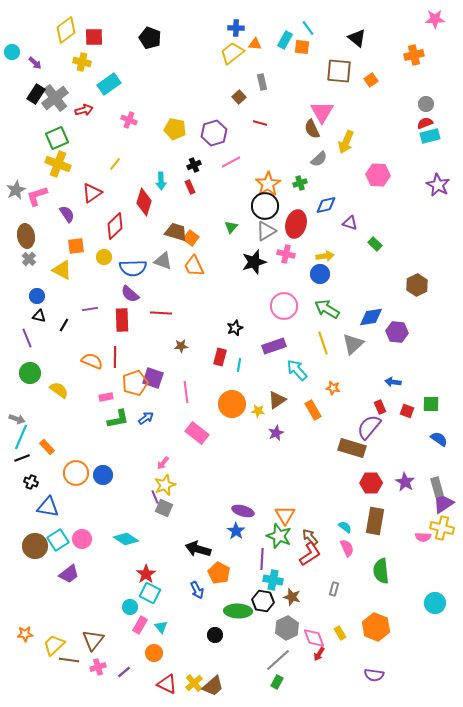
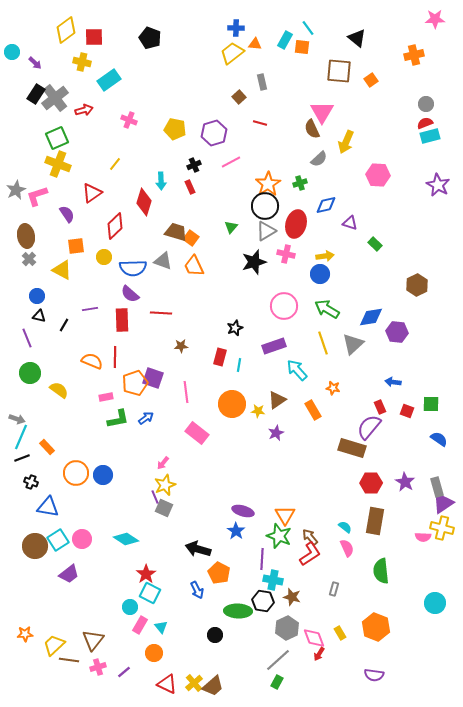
cyan rectangle at (109, 84): moved 4 px up
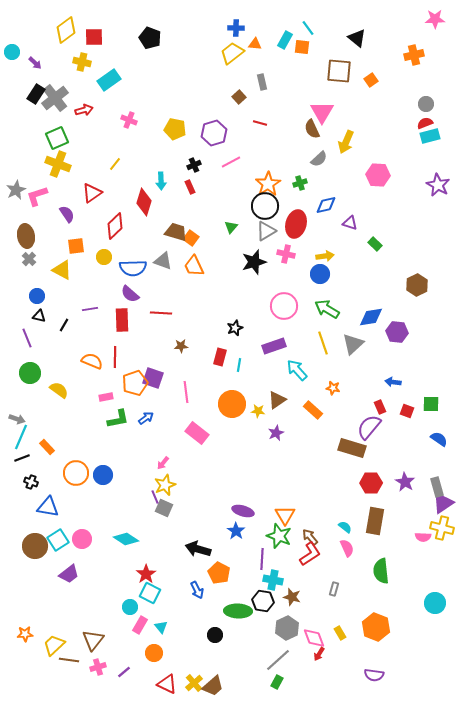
orange rectangle at (313, 410): rotated 18 degrees counterclockwise
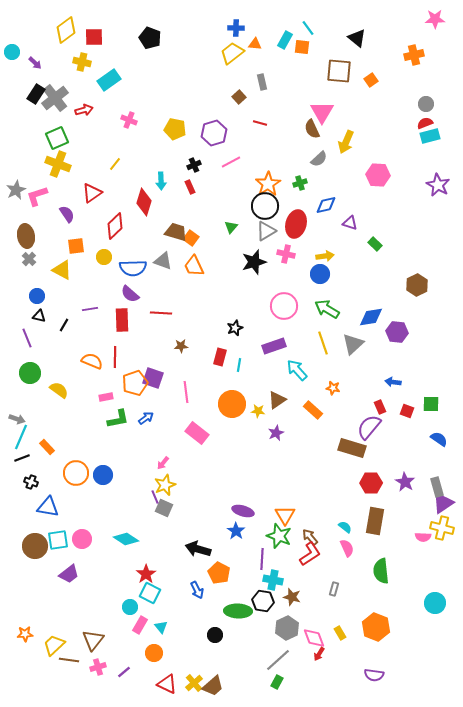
cyan square at (58, 540): rotated 25 degrees clockwise
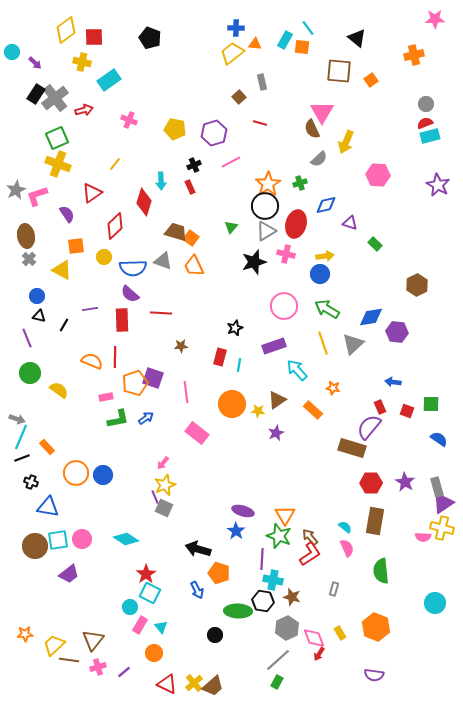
orange pentagon at (219, 573): rotated 10 degrees counterclockwise
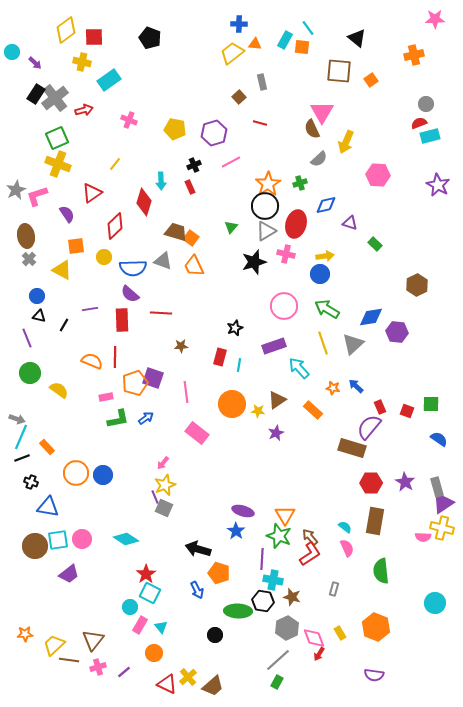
blue cross at (236, 28): moved 3 px right, 4 px up
red semicircle at (425, 123): moved 6 px left
cyan arrow at (297, 370): moved 2 px right, 2 px up
blue arrow at (393, 382): moved 37 px left, 4 px down; rotated 35 degrees clockwise
yellow cross at (194, 683): moved 6 px left, 6 px up
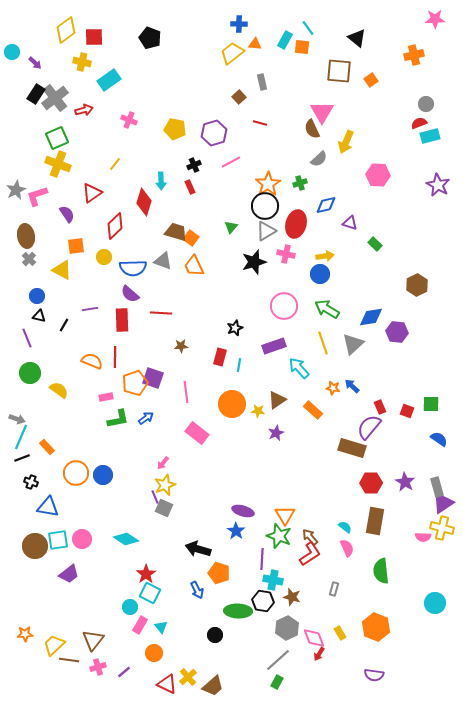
blue arrow at (356, 386): moved 4 px left
